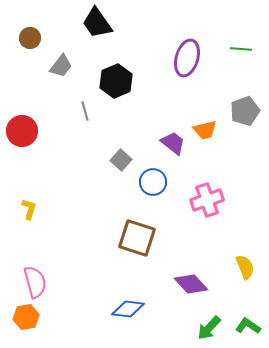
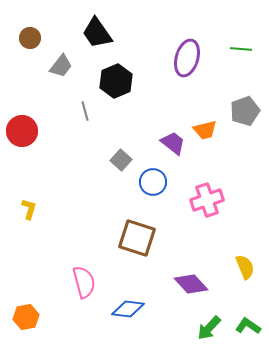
black trapezoid: moved 10 px down
pink semicircle: moved 49 px right
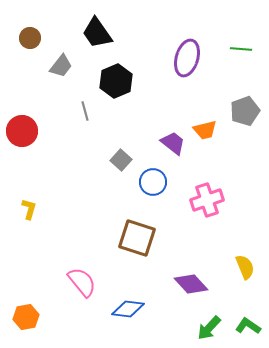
pink semicircle: moved 2 px left; rotated 24 degrees counterclockwise
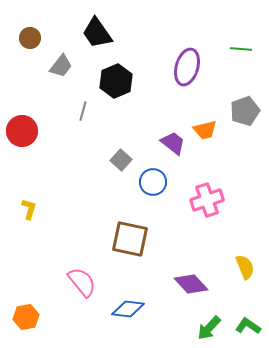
purple ellipse: moved 9 px down
gray line: moved 2 px left; rotated 30 degrees clockwise
brown square: moved 7 px left, 1 px down; rotated 6 degrees counterclockwise
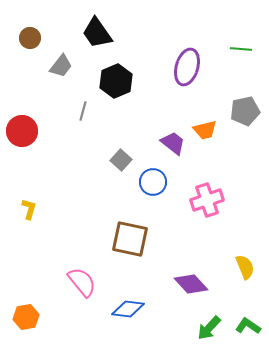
gray pentagon: rotated 8 degrees clockwise
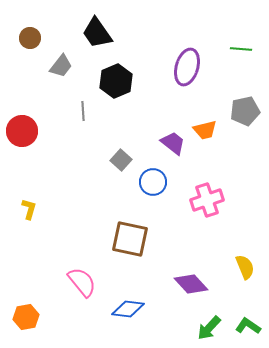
gray line: rotated 18 degrees counterclockwise
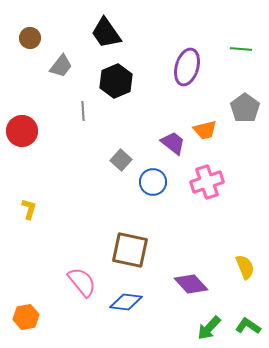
black trapezoid: moved 9 px right
gray pentagon: moved 3 px up; rotated 24 degrees counterclockwise
pink cross: moved 18 px up
brown square: moved 11 px down
blue diamond: moved 2 px left, 7 px up
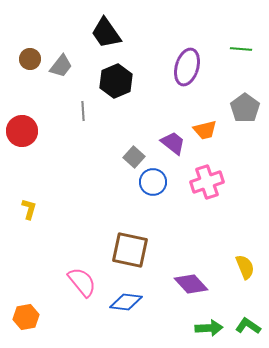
brown circle: moved 21 px down
gray square: moved 13 px right, 3 px up
green arrow: rotated 136 degrees counterclockwise
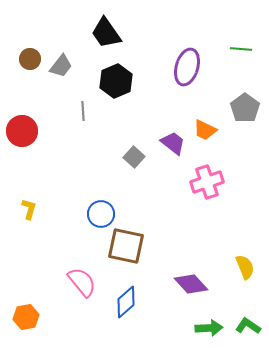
orange trapezoid: rotated 40 degrees clockwise
blue circle: moved 52 px left, 32 px down
brown square: moved 4 px left, 4 px up
blue diamond: rotated 48 degrees counterclockwise
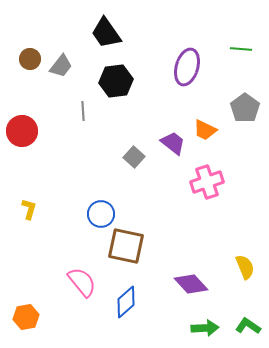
black hexagon: rotated 16 degrees clockwise
green arrow: moved 4 px left
